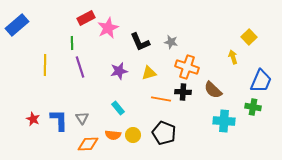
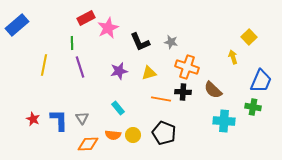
yellow line: moved 1 px left; rotated 10 degrees clockwise
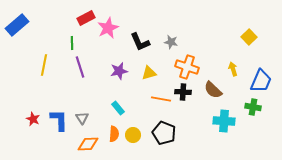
yellow arrow: moved 12 px down
orange semicircle: moved 1 px right, 1 px up; rotated 91 degrees counterclockwise
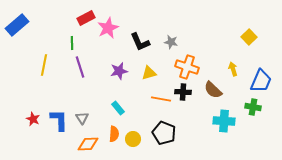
yellow circle: moved 4 px down
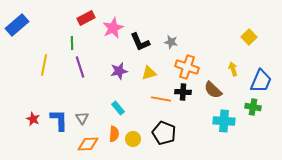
pink star: moved 5 px right
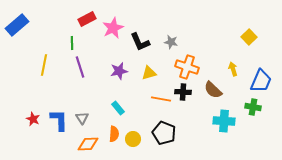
red rectangle: moved 1 px right, 1 px down
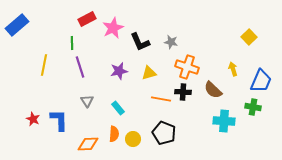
gray triangle: moved 5 px right, 17 px up
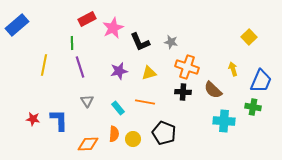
orange line: moved 16 px left, 3 px down
red star: rotated 16 degrees counterclockwise
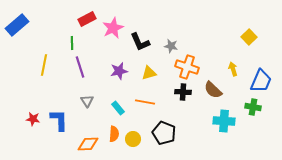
gray star: moved 4 px down
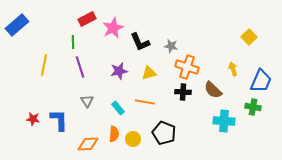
green line: moved 1 px right, 1 px up
